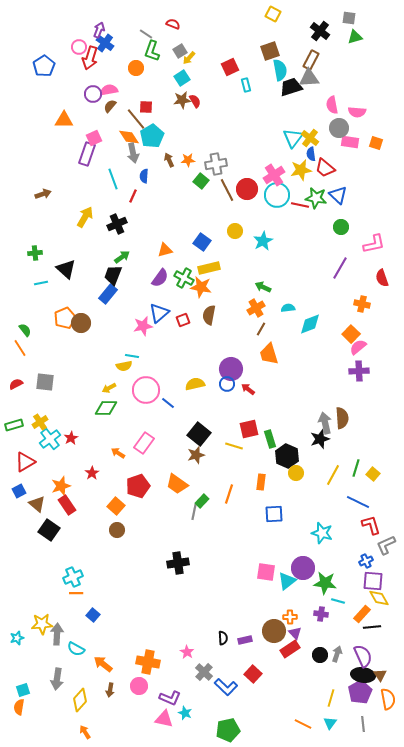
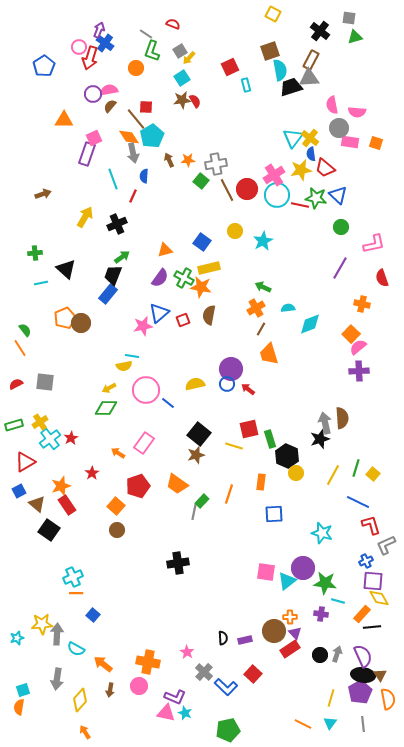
purple L-shape at (170, 698): moved 5 px right, 1 px up
pink triangle at (164, 719): moved 2 px right, 6 px up
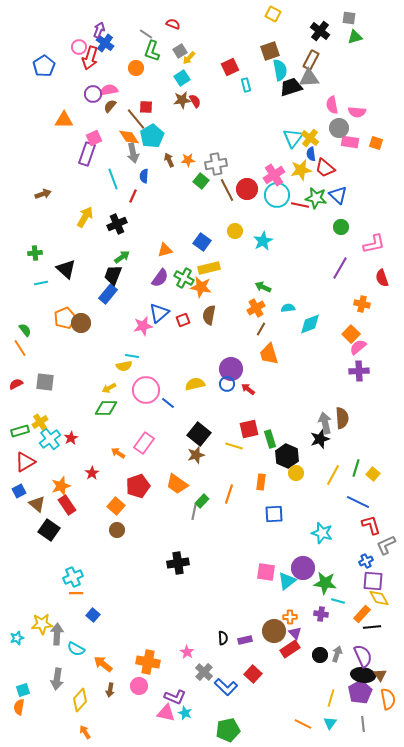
green rectangle at (14, 425): moved 6 px right, 6 px down
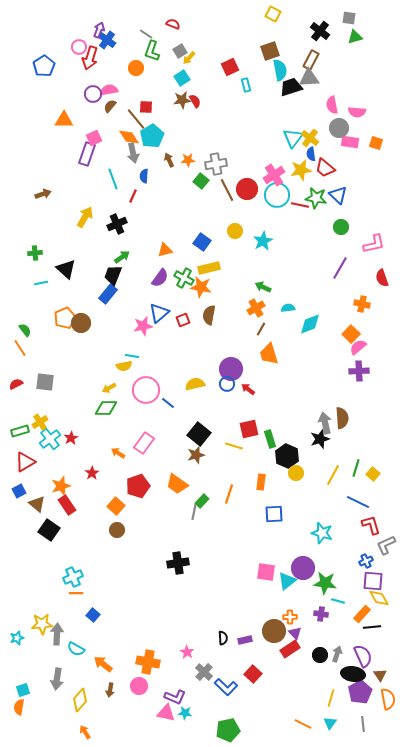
blue cross at (105, 43): moved 2 px right, 3 px up
black ellipse at (363, 675): moved 10 px left, 1 px up
cyan star at (185, 713): rotated 16 degrees counterclockwise
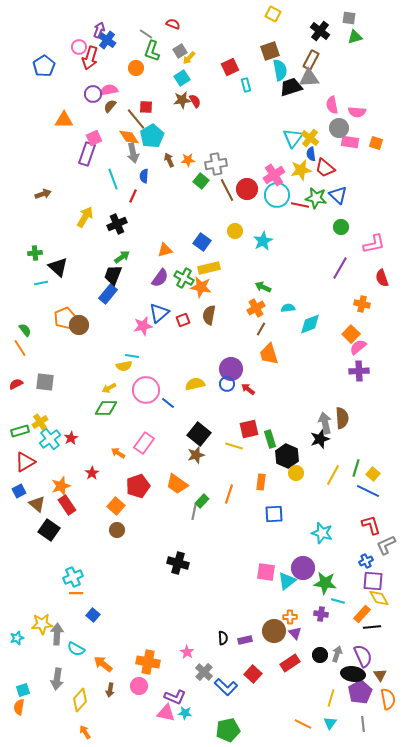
black triangle at (66, 269): moved 8 px left, 2 px up
brown circle at (81, 323): moved 2 px left, 2 px down
blue line at (358, 502): moved 10 px right, 11 px up
black cross at (178, 563): rotated 25 degrees clockwise
red rectangle at (290, 649): moved 14 px down
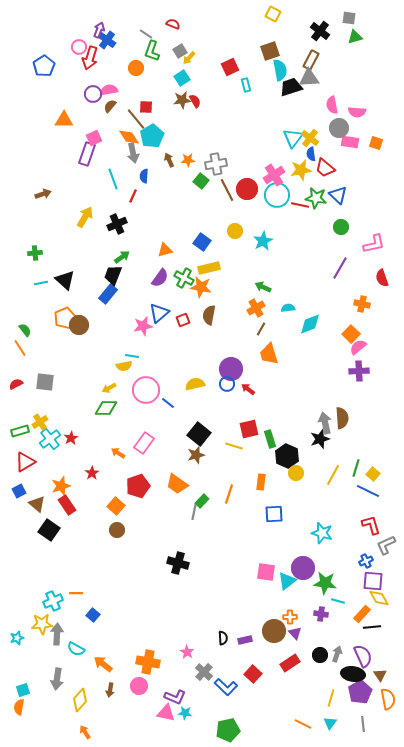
black triangle at (58, 267): moved 7 px right, 13 px down
cyan cross at (73, 577): moved 20 px left, 24 px down
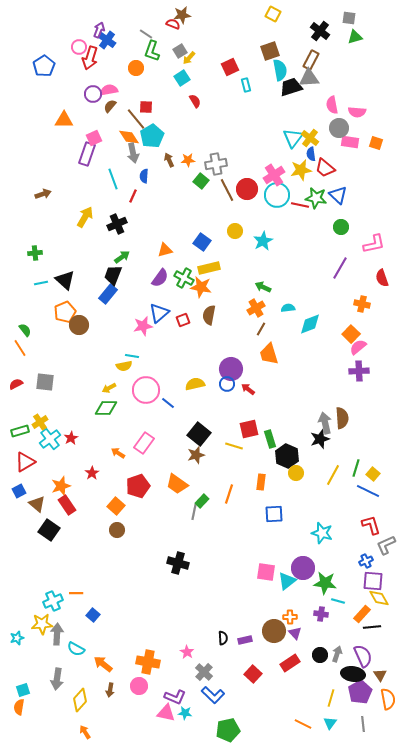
brown star at (182, 100): moved 85 px up
orange pentagon at (65, 318): moved 6 px up
blue L-shape at (226, 687): moved 13 px left, 8 px down
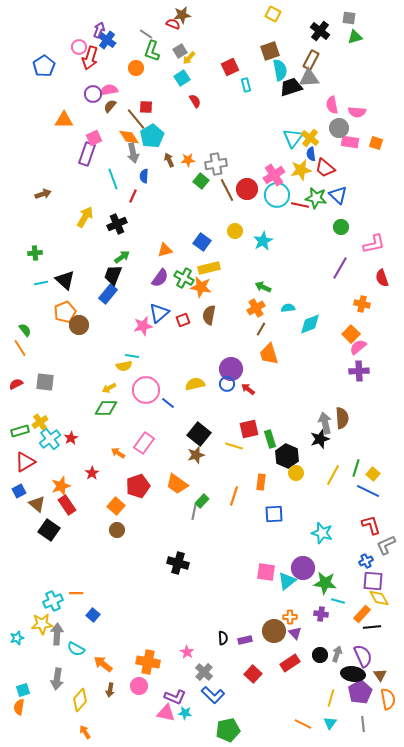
orange line at (229, 494): moved 5 px right, 2 px down
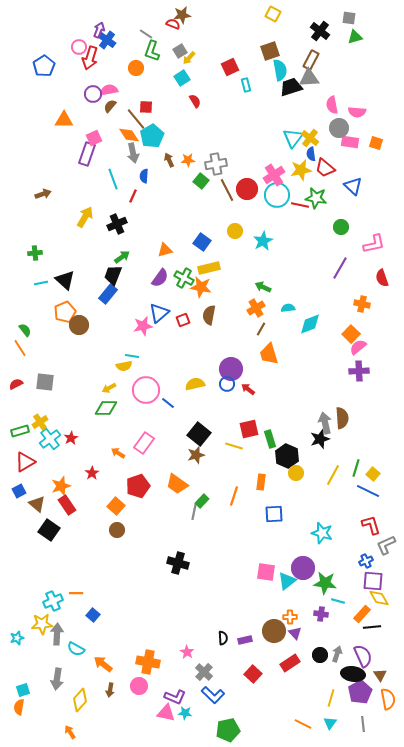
orange diamond at (129, 137): moved 2 px up
blue triangle at (338, 195): moved 15 px right, 9 px up
orange arrow at (85, 732): moved 15 px left
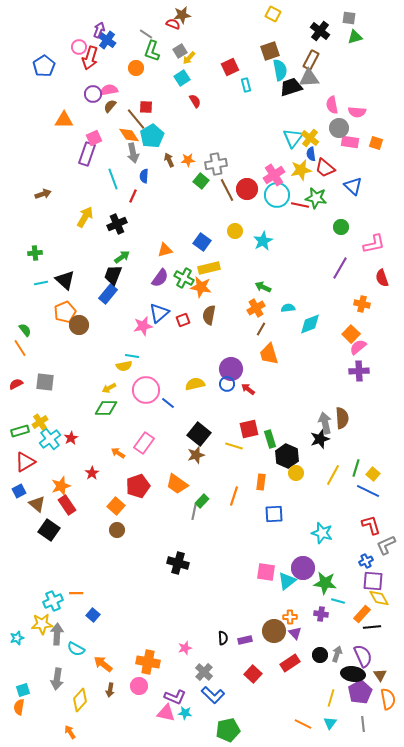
pink star at (187, 652): moved 2 px left, 4 px up; rotated 24 degrees clockwise
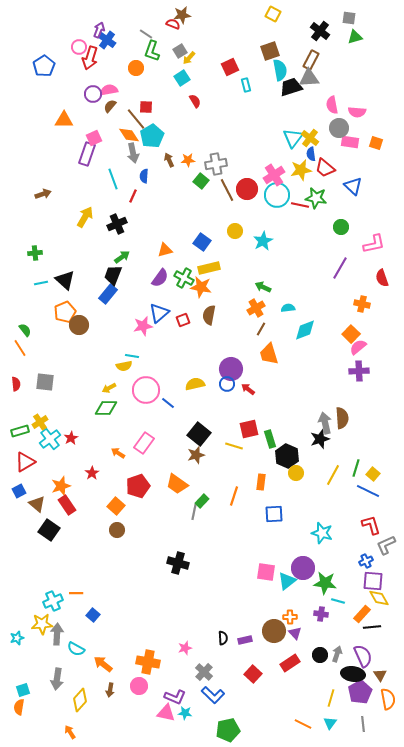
cyan diamond at (310, 324): moved 5 px left, 6 px down
red semicircle at (16, 384): rotated 112 degrees clockwise
